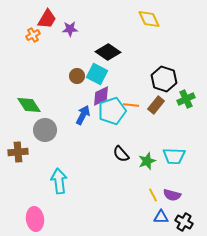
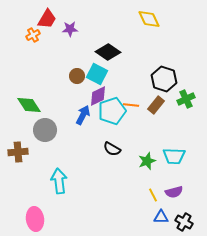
purple diamond: moved 3 px left
black semicircle: moved 9 px left, 5 px up; rotated 18 degrees counterclockwise
purple semicircle: moved 2 px right, 3 px up; rotated 30 degrees counterclockwise
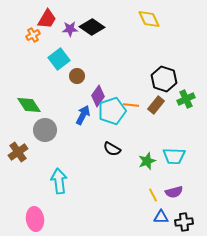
black diamond: moved 16 px left, 25 px up
cyan square: moved 38 px left, 15 px up; rotated 25 degrees clockwise
purple diamond: rotated 30 degrees counterclockwise
brown cross: rotated 30 degrees counterclockwise
black cross: rotated 36 degrees counterclockwise
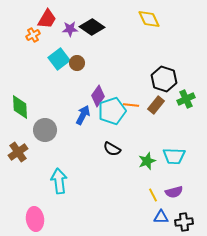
brown circle: moved 13 px up
green diamond: moved 9 px left, 2 px down; rotated 30 degrees clockwise
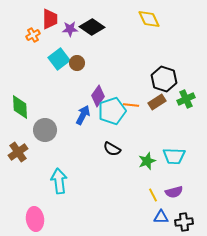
red trapezoid: moved 3 px right; rotated 30 degrees counterclockwise
brown rectangle: moved 1 px right, 3 px up; rotated 18 degrees clockwise
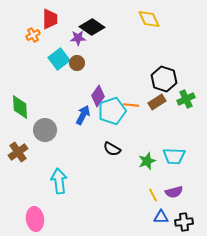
purple star: moved 8 px right, 9 px down
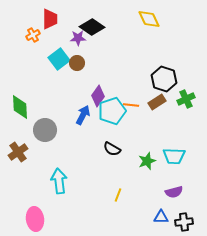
yellow line: moved 35 px left; rotated 48 degrees clockwise
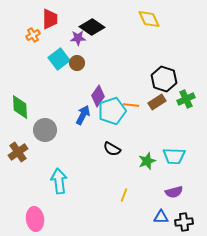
yellow line: moved 6 px right
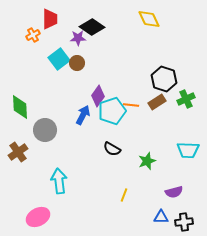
cyan trapezoid: moved 14 px right, 6 px up
pink ellipse: moved 3 px right, 2 px up; rotated 70 degrees clockwise
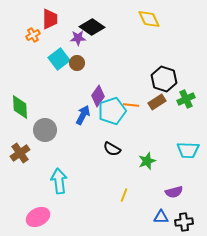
brown cross: moved 2 px right, 1 px down
